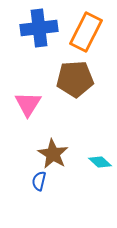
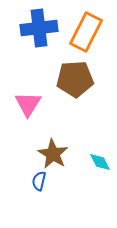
cyan diamond: rotated 20 degrees clockwise
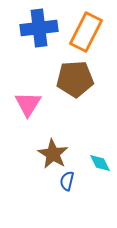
cyan diamond: moved 1 px down
blue semicircle: moved 28 px right
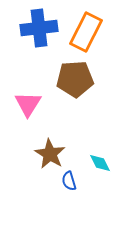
brown star: moved 3 px left
blue semicircle: moved 2 px right; rotated 30 degrees counterclockwise
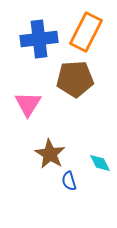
blue cross: moved 11 px down
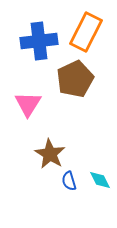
blue cross: moved 2 px down
brown pentagon: rotated 21 degrees counterclockwise
cyan diamond: moved 17 px down
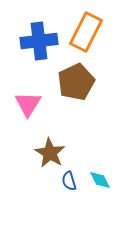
brown pentagon: moved 1 px right, 3 px down
brown star: moved 1 px up
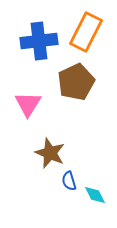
brown star: rotated 8 degrees counterclockwise
cyan diamond: moved 5 px left, 15 px down
